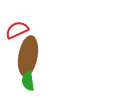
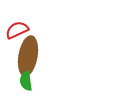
green semicircle: moved 2 px left
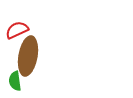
green semicircle: moved 11 px left
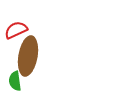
red semicircle: moved 1 px left
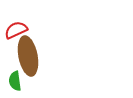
brown ellipse: rotated 21 degrees counterclockwise
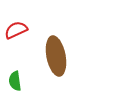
brown ellipse: moved 28 px right
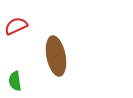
red semicircle: moved 4 px up
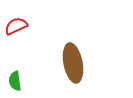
brown ellipse: moved 17 px right, 7 px down
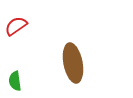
red semicircle: rotated 10 degrees counterclockwise
